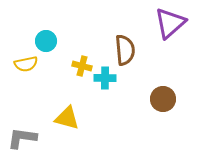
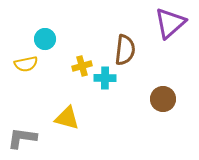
cyan circle: moved 1 px left, 2 px up
brown semicircle: rotated 12 degrees clockwise
yellow cross: rotated 30 degrees counterclockwise
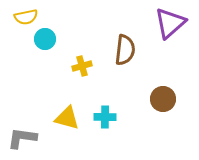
yellow semicircle: moved 47 px up
cyan cross: moved 39 px down
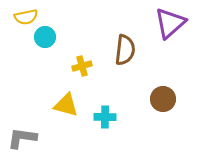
cyan circle: moved 2 px up
yellow triangle: moved 1 px left, 13 px up
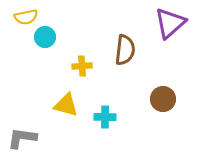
yellow cross: rotated 12 degrees clockwise
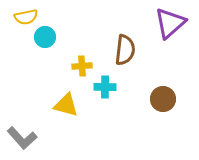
cyan cross: moved 30 px up
gray L-shape: rotated 140 degrees counterclockwise
